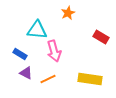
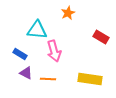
orange line: rotated 28 degrees clockwise
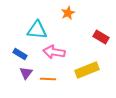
pink arrow: moved 1 px down; rotated 115 degrees clockwise
purple triangle: rotated 40 degrees clockwise
yellow rectangle: moved 3 px left, 9 px up; rotated 30 degrees counterclockwise
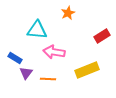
red rectangle: moved 1 px right, 1 px up; rotated 63 degrees counterclockwise
blue rectangle: moved 5 px left, 4 px down
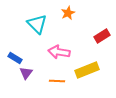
cyan triangle: moved 6 px up; rotated 40 degrees clockwise
pink arrow: moved 5 px right
orange line: moved 9 px right, 2 px down
